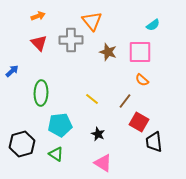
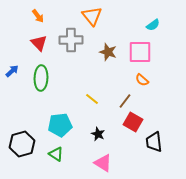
orange arrow: rotated 72 degrees clockwise
orange triangle: moved 5 px up
green ellipse: moved 15 px up
red square: moved 6 px left
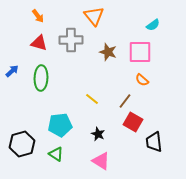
orange triangle: moved 2 px right
red triangle: rotated 30 degrees counterclockwise
pink triangle: moved 2 px left, 2 px up
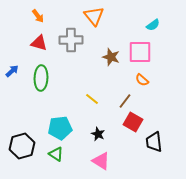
brown star: moved 3 px right, 5 px down
cyan pentagon: moved 3 px down
black hexagon: moved 2 px down
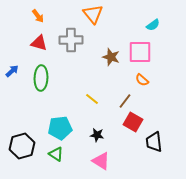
orange triangle: moved 1 px left, 2 px up
black star: moved 1 px left, 1 px down; rotated 16 degrees counterclockwise
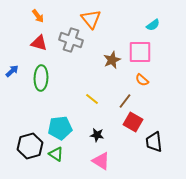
orange triangle: moved 2 px left, 5 px down
gray cross: rotated 20 degrees clockwise
brown star: moved 1 px right, 3 px down; rotated 30 degrees clockwise
black hexagon: moved 8 px right
